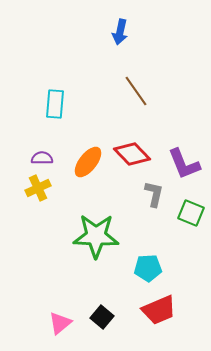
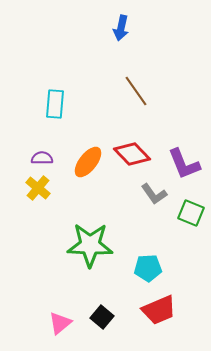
blue arrow: moved 1 px right, 4 px up
yellow cross: rotated 25 degrees counterclockwise
gray L-shape: rotated 132 degrees clockwise
green star: moved 6 px left, 9 px down
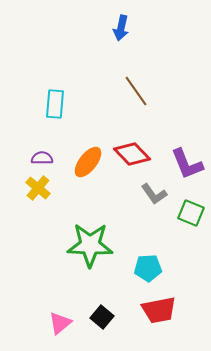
purple L-shape: moved 3 px right
red trapezoid: rotated 12 degrees clockwise
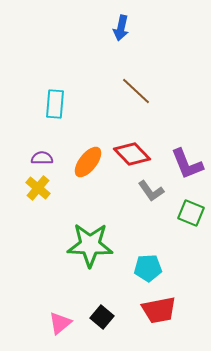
brown line: rotated 12 degrees counterclockwise
gray L-shape: moved 3 px left, 3 px up
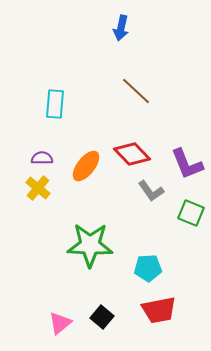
orange ellipse: moved 2 px left, 4 px down
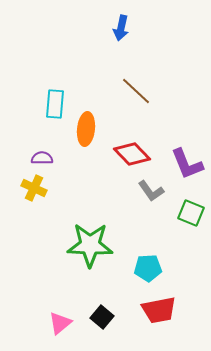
orange ellipse: moved 37 px up; rotated 32 degrees counterclockwise
yellow cross: moved 4 px left; rotated 15 degrees counterclockwise
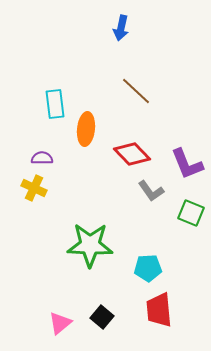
cyan rectangle: rotated 12 degrees counterclockwise
red trapezoid: rotated 96 degrees clockwise
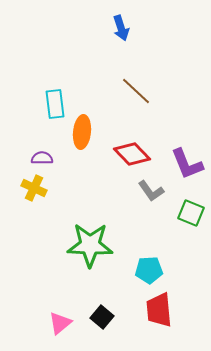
blue arrow: rotated 30 degrees counterclockwise
orange ellipse: moved 4 px left, 3 px down
cyan pentagon: moved 1 px right, 2 px down
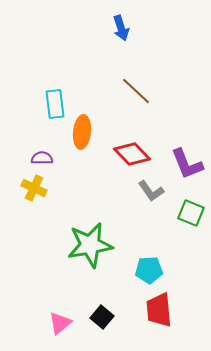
green star: rotated 12 degrees counterclockwise
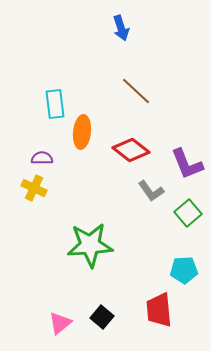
red diamond: moved 1 px left, 4 px up; rotated 9 degrees counterclockwise
green square: moved 3 px left; rotated 28 degrees clockwise
green star: rotated 6 degrees clockwise
cyan pentagon: moved 35 px right
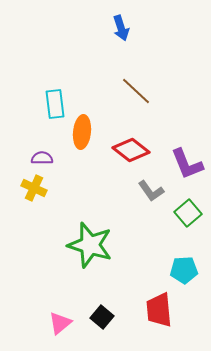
green star: rotated 21 degrees clockwise
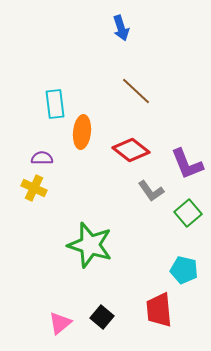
cyan pentagon: rotated 16 degrees clockwise
